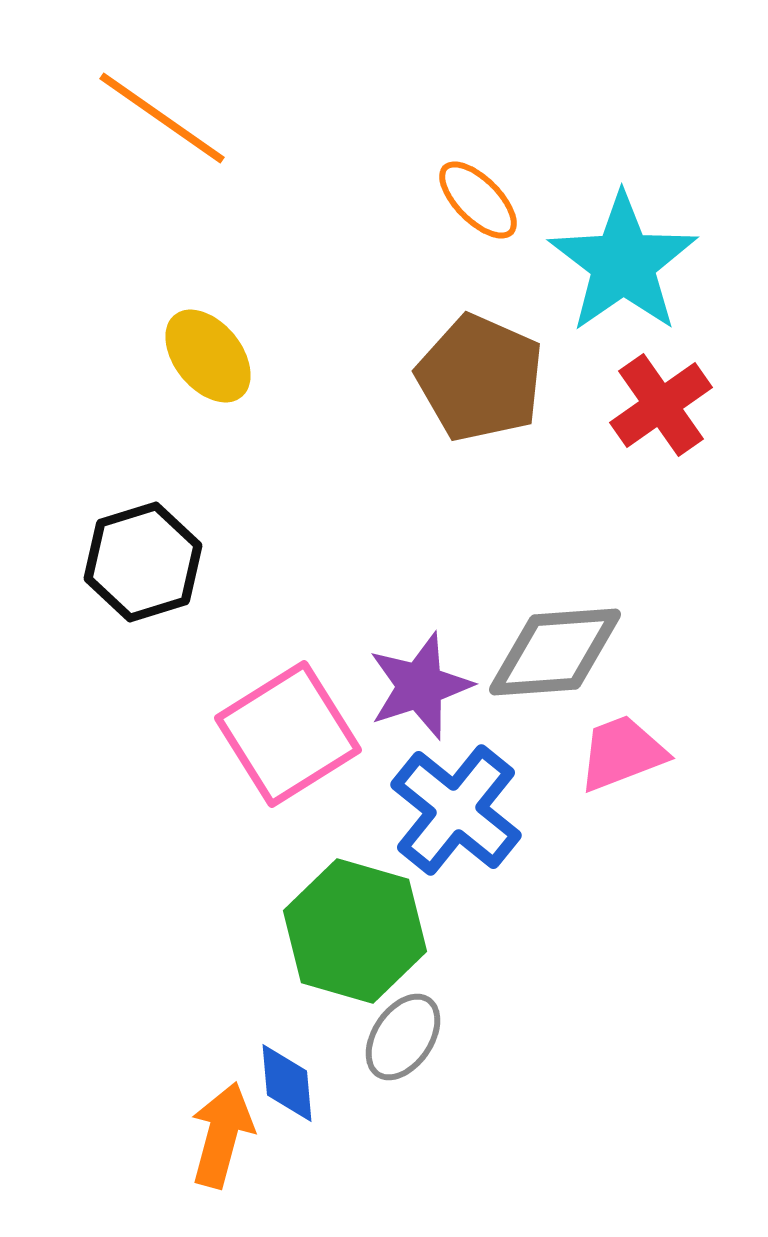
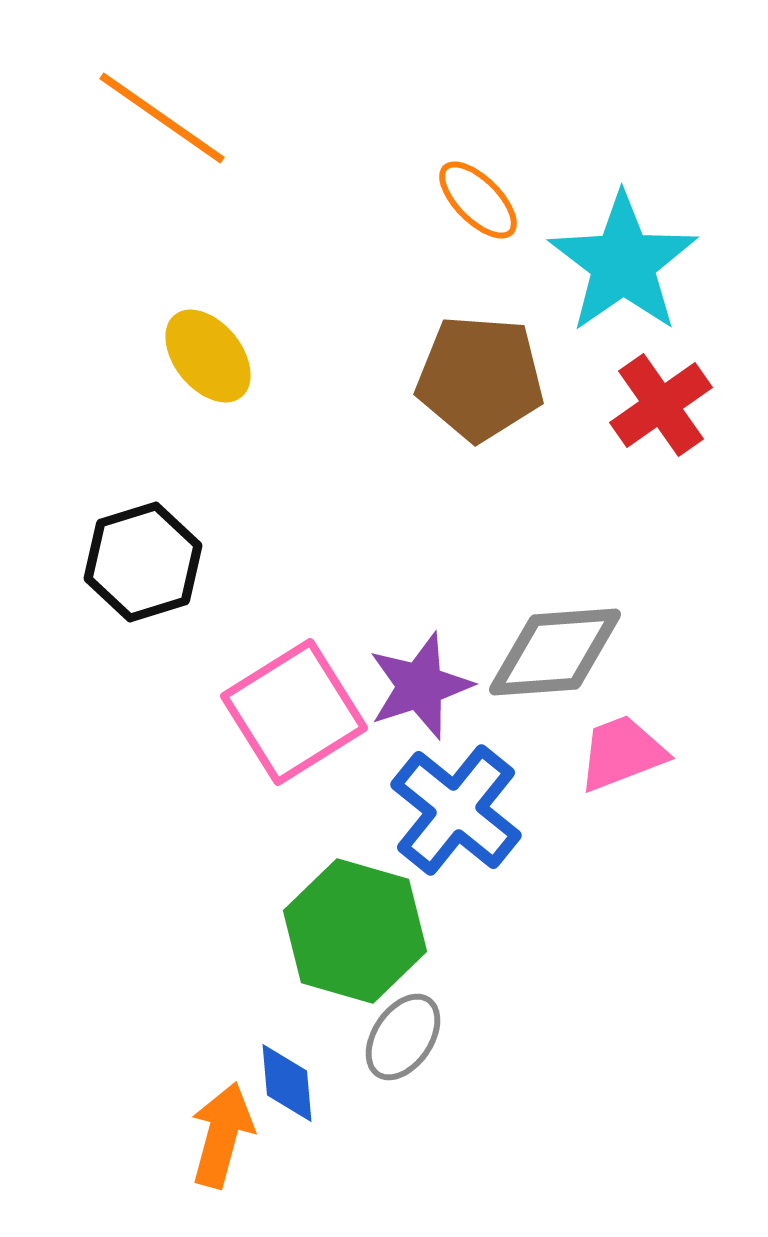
brown pentagon: rotated 20 degrees counterclockwise
pink square: moved 6 px right, 22 px up
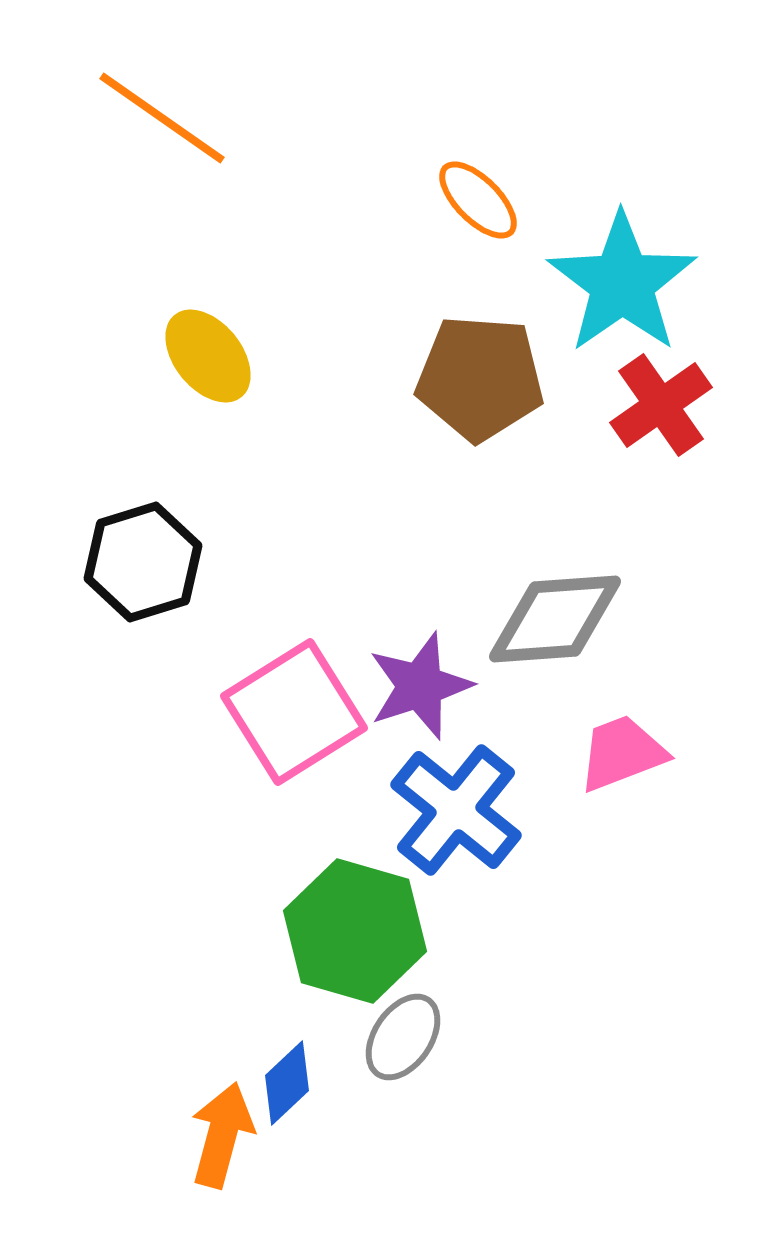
cyan star: moved 1 px left, 20 px down
gray diamond: moved 33 px up
blue diamond: rotated 52 degrees clockwise
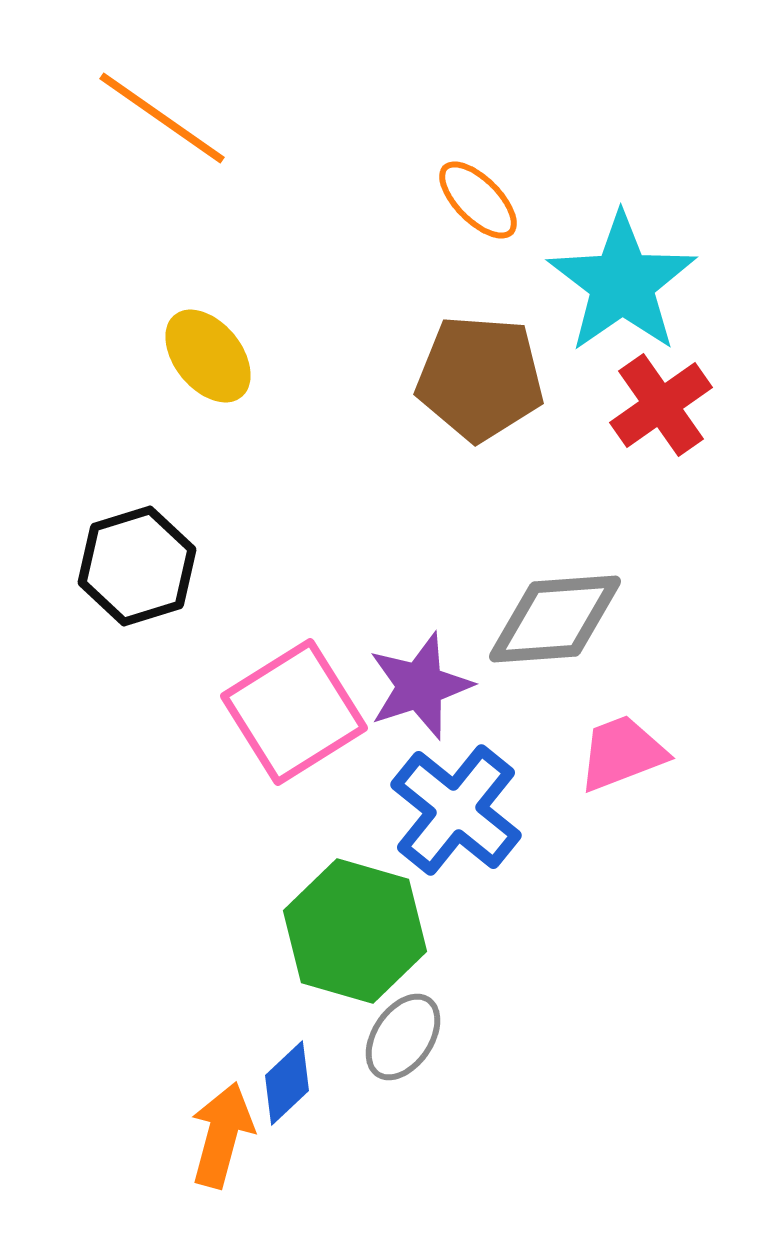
black hexagon: moved 6 px left, 4 px down
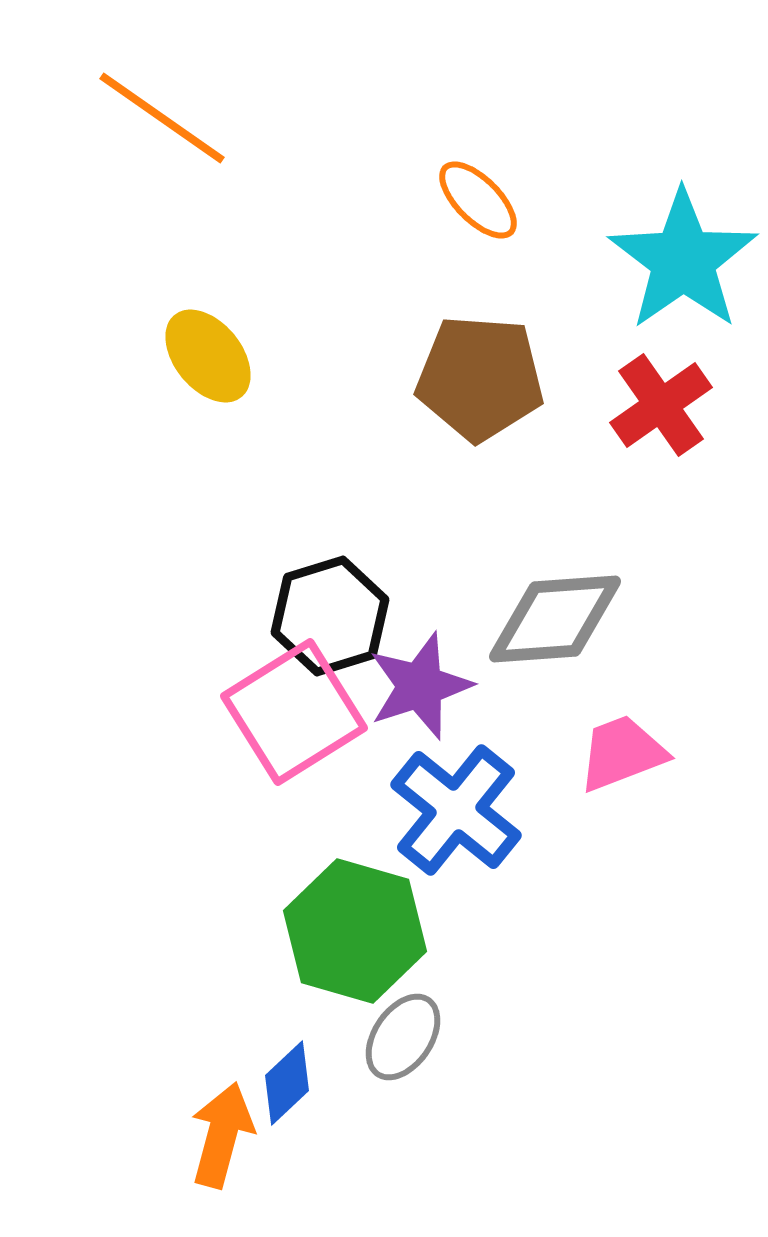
cyan star: moved 61 px right, 23 px up
black hexagon: moved 193 px right, 50 px down
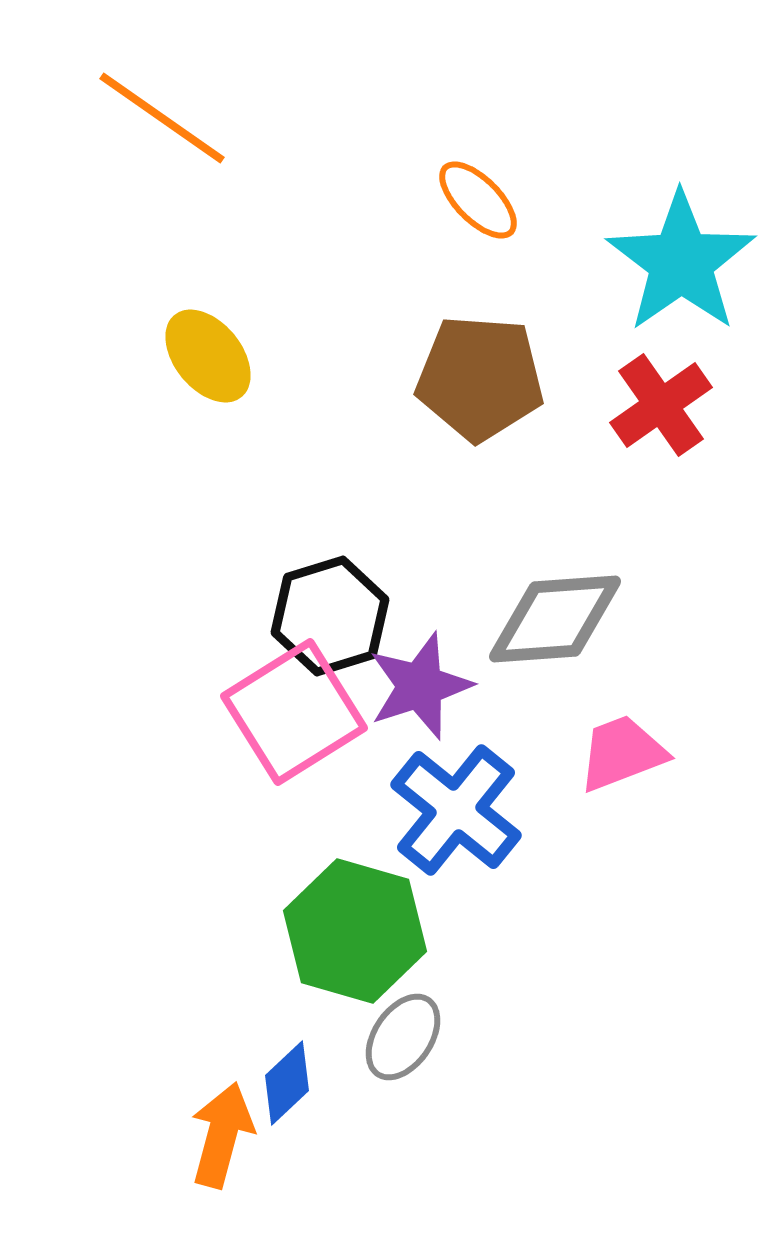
cyan star: moved 2 px left, 2 px down
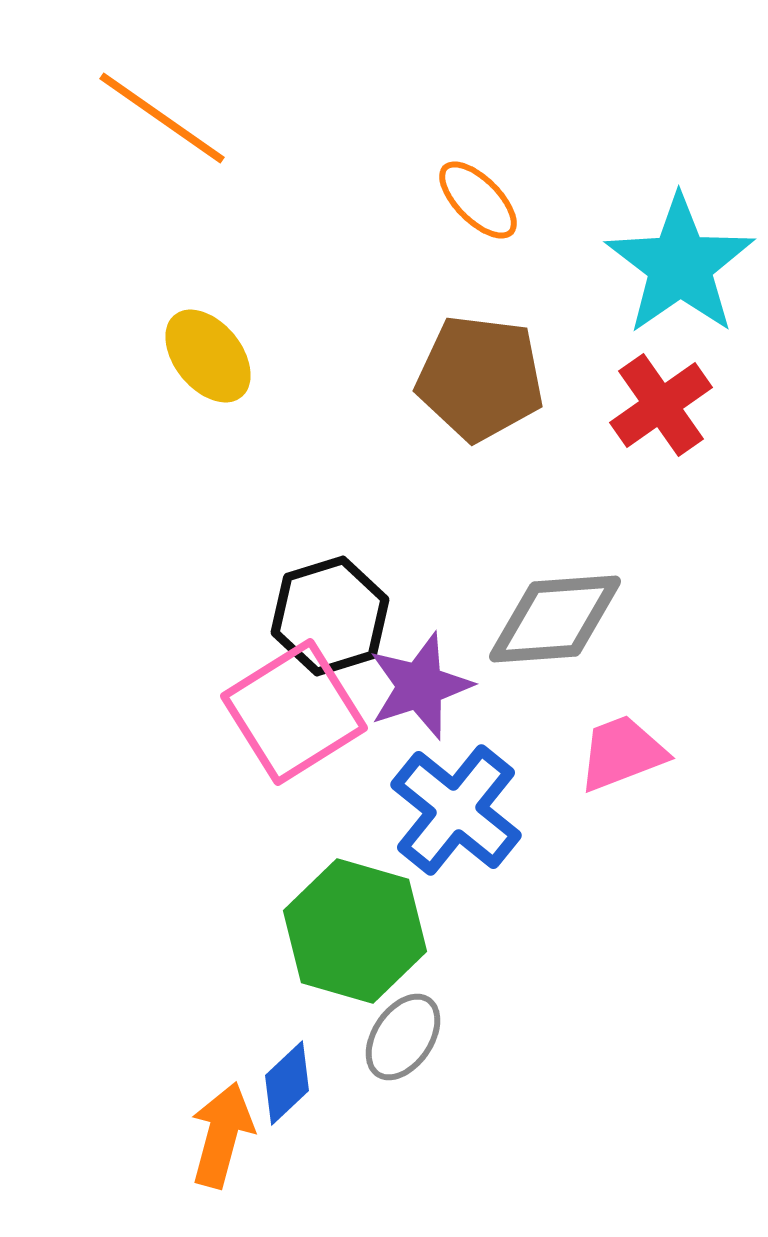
cyan star: moved 1 px left, 3 px down
brown pentagon: rotated 3 degrees clockwise
